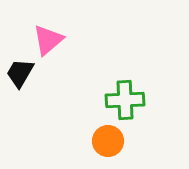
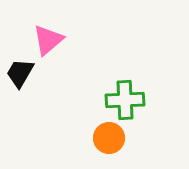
orange circle: moved 1 px right, 3 px up
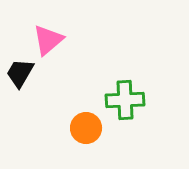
orange circle: moved 23 px left, 10 px up
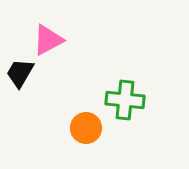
pink triangle: rotated 12 degrees clockwise
green cross: rotated 9 degrees clockwise
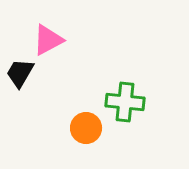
green cross: moved 2 px down
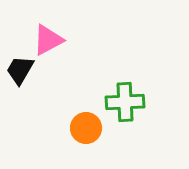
black trapezoid: moved 3 px up
green cross: rotated 9 degrees counterclockwise
